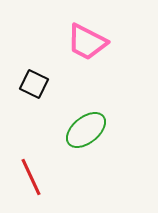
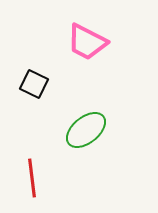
red line: moved 1 px right, 1 px down; rotated 18 degrees clockwise
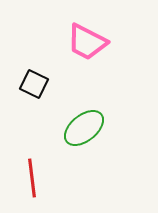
green ellipse: moved 2 px left, 2 px up
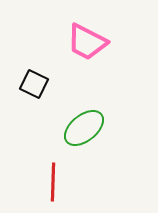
red line: moved 21 px right, 4 px down; rotated 9 degrees clockwise
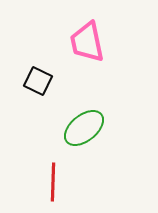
pink trapezoid: rotated 51 degrees clockwise
black square: moved 4 px right, 3 px up
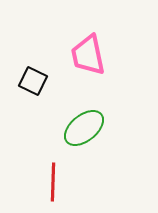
pink trapezoid: moved 1 px right, 13 px down
black square: moved 5 px left
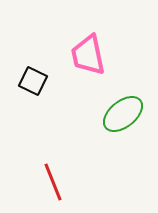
green ellipse: moved 39 px right, 14 px up
red line: rotated 24 degrees counterclockwise
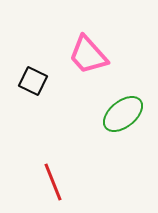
pink trapezoid: rotated 30 degrees counterclockwise
